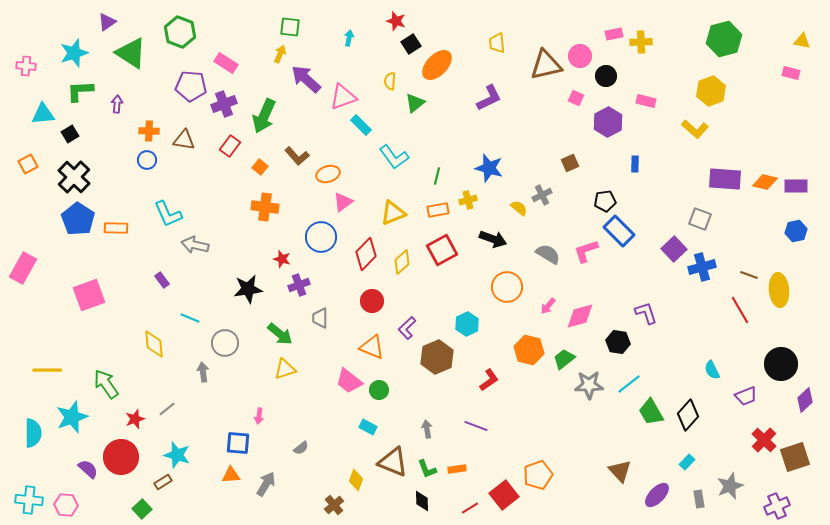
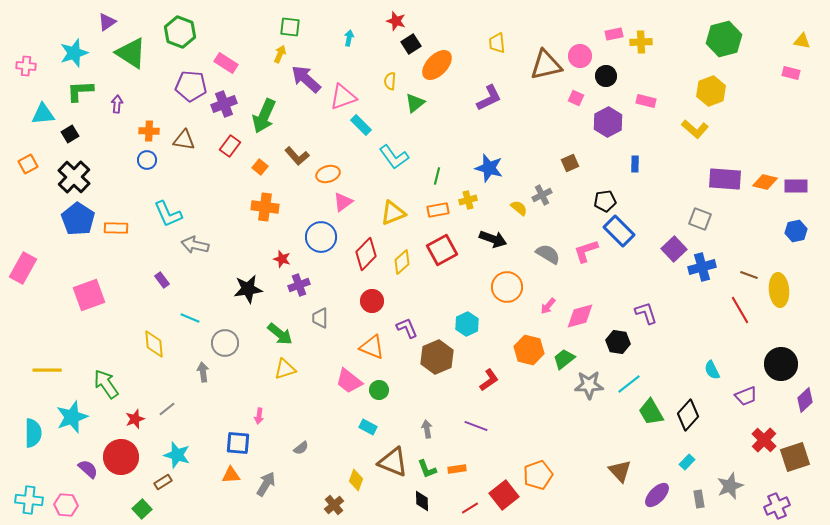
purple L-shape at (407, 328): rotated 110 degrees clockwise
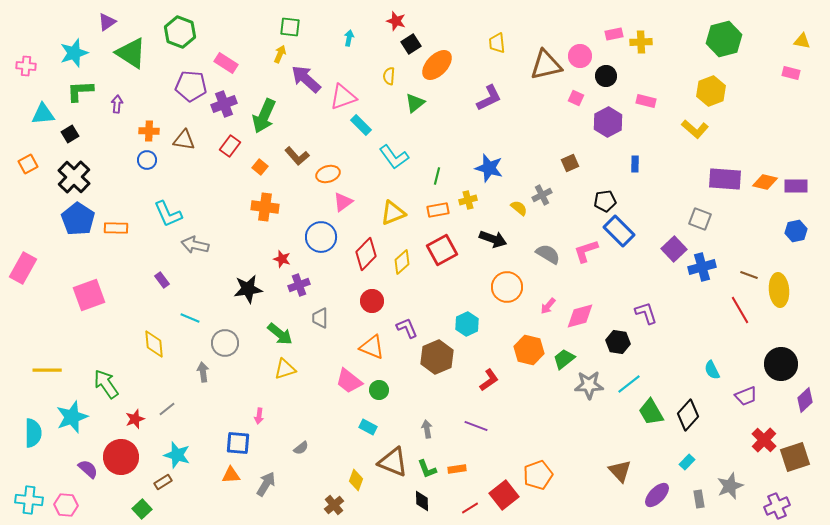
yellow semicircle at (390, 81): moved 1 px left, 5 px up
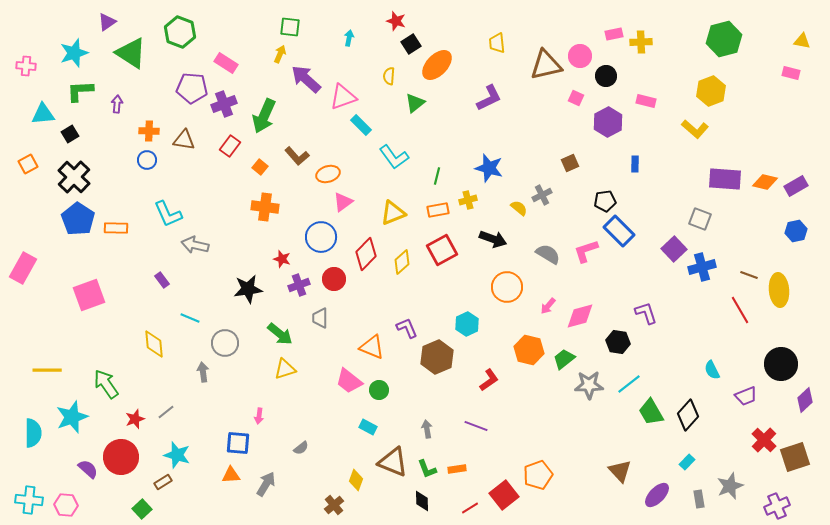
purple pentagon at (191, 86): moved 1 px right, 2 px down
purple rectangle at (796, 186): rotated 30 degrees counterclockwise
red circle at (372, 301): moved 38 px left, 22 px up
gray line at (167, 409): moved 1 px left, 3 px down
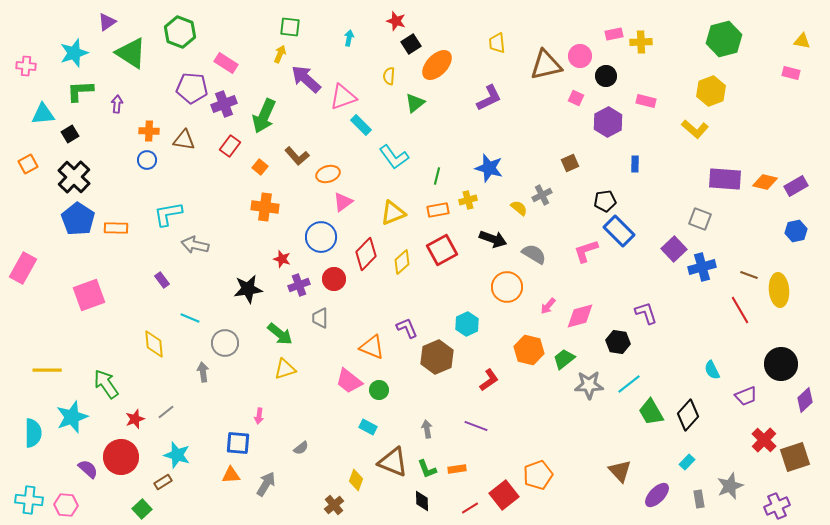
cyan L-shape at (168, 214): rotated 104 degrees clockwise
gray semicircle at (548, 254): moved 14 px left
